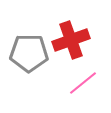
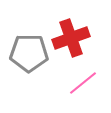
red cross: moved 2 px up
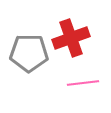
pink line: rotated 32 degrees clockwise
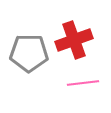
red cross: moved 3 px right, 2 px down
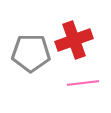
gray pentagon: moved 2 px right
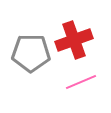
pink line: moved 2 px left, 1 px up; rotated 16 degrees counterclockwise
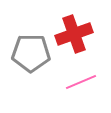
red cross: moved 6 px up
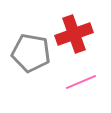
gray pentagon: rotated 9 degrees clockwise
